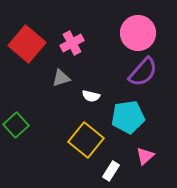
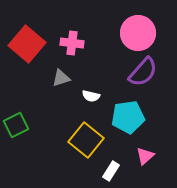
pink cross: rotated 35 degrees clockwise
green square: rotated 15 degrees clockwise
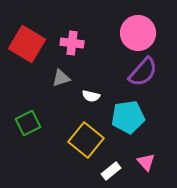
red square: rotated 9 degrees counterclockwise
green square: moved 12 px right, 2 px up
pink triangle: moved 1 px right, 6 px down; rotated 30 degrees counterclockwise
white rectangle: rotated 18 degrees clockwise
